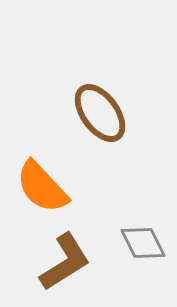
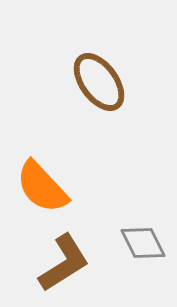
brown ellipse: moved 1 px left, 31 px up
brown L-shape: moved 1 px left, 1 px down
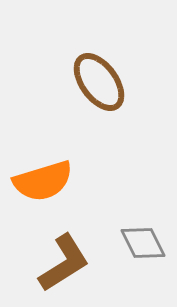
orange semicircle: moved 1 px right, 6 px up; rotated 64 degrees counterclockwise
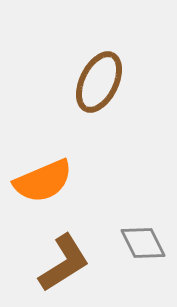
brown ellipse: rotated 62 degrees clockwise
orange semicircle: rotated 6 degrees counterclockwise
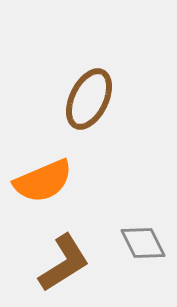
brown ellipse: moved 10 px left, 17 px down
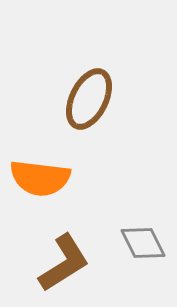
orange semicircle: moved 3 px left, 3 px up; rotated 30 degrees clockwise
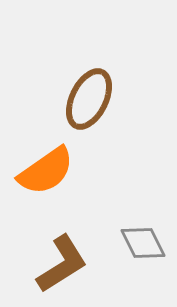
orange semicircle: moved 6 px right, 7 px up; rotated 42 degrees counterclockwise
brown L-shape: moved 2 px left, 1 px down
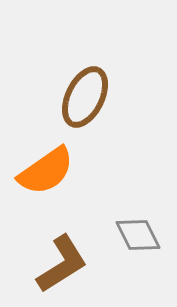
brown ellipse: moved 4 px left, 2 px up
gray diamond: moved 5 px left, 8 px up
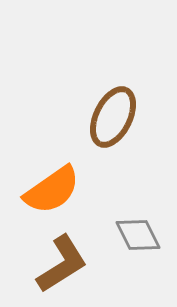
brown ellipse: moved 28 px right, 20 px down
orange semicircle: moved 6 px right, 19 px down
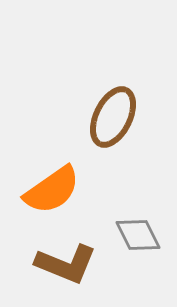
brown L-shape: moved 4 px right; rotated 54 degrees clockwise
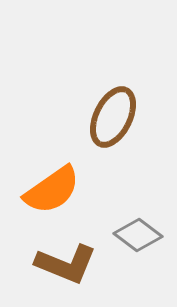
gray diamond: rotated 27 degrees counterclockwise
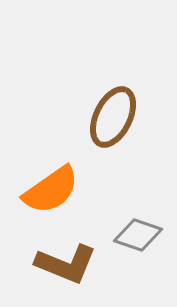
orange semicircle: moved 1 px left
gray diamond: rotated 18 degrees counterclockwise
